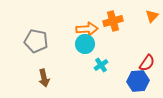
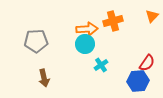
gray pentagon: rotated 15 degrees counterclockwise
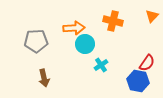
orange cross: rotated 30 degrees clockwise
orange arrow: moved 13 px left, 1 px up
blue hexagon: rotated 15 degrees clockwise
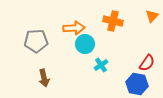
blue hexagon: moved 1 px left, 3 px down
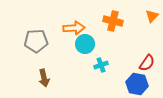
cyan cross: rotated 16 degrees clockwise
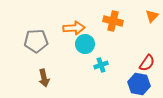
blue hexagon: moved 2 px right
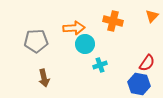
cyan cross: moved 1 px left
